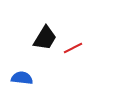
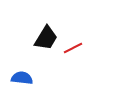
black trapezoid: moved 1 px right
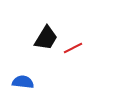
blue semicircle: moved 1 px right, 4 px down
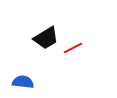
black trapezoid: rotated 28 degrees clockwise
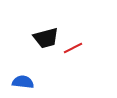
black trapezoid: rotated 16 degrees clockwise
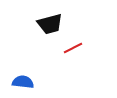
black trapezoid: moved 4 px right, 14 px up
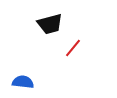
red line: rotated 24 degrees counterclockwise
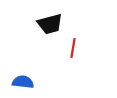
red line: rotated 30 degrees counterclockwise
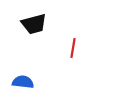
black trapezoid: moved 16 px left
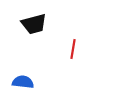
red line: moved 1 px down
